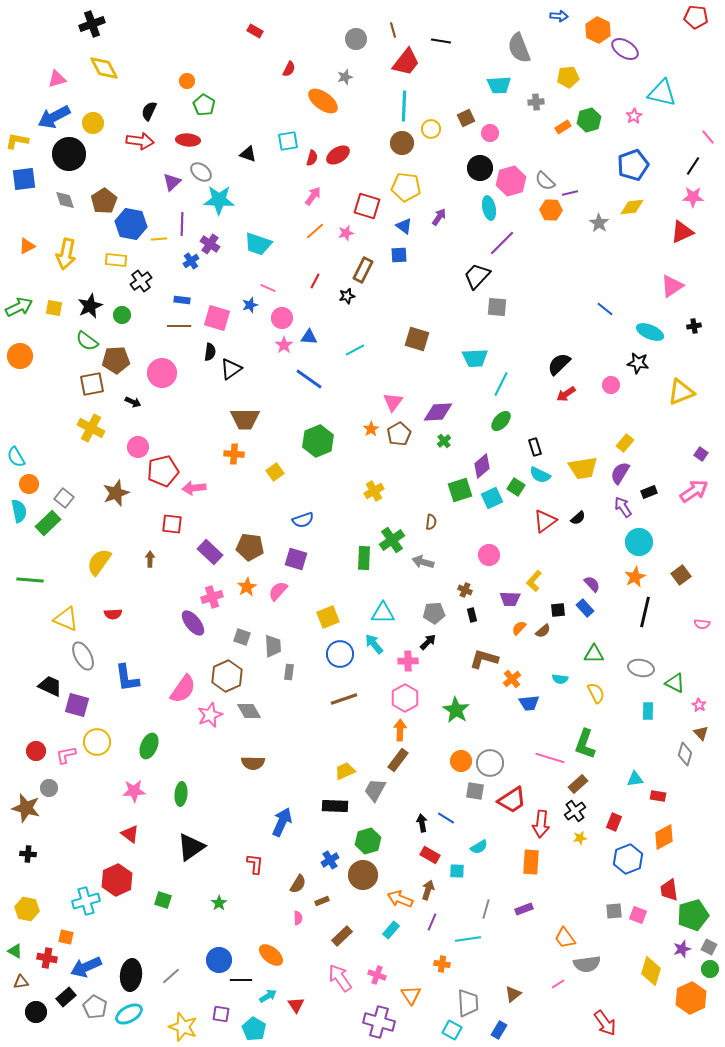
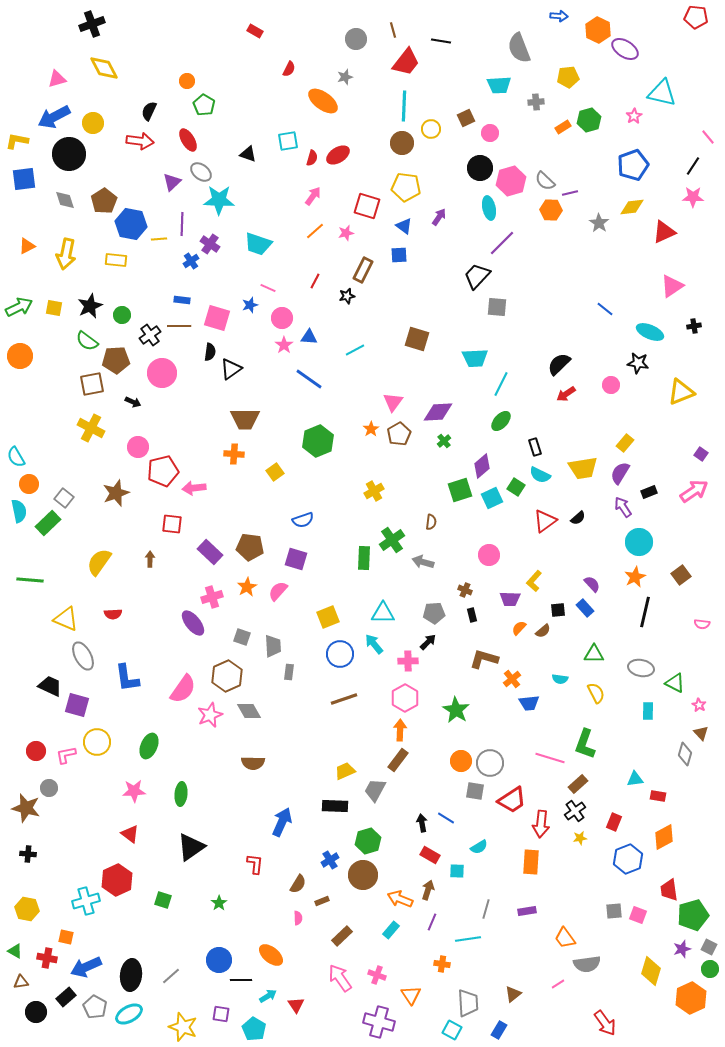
red ellipse at (188, 140): rotated 55 degrees clockwise
red triangle at (682, 232): moved 18 px left
black cross at (141, 281): moved 9 px right, 54 px down
purple rectangle at (524, 909): moved 3 px right, 2 px down; rotated 12 degrees clockwise
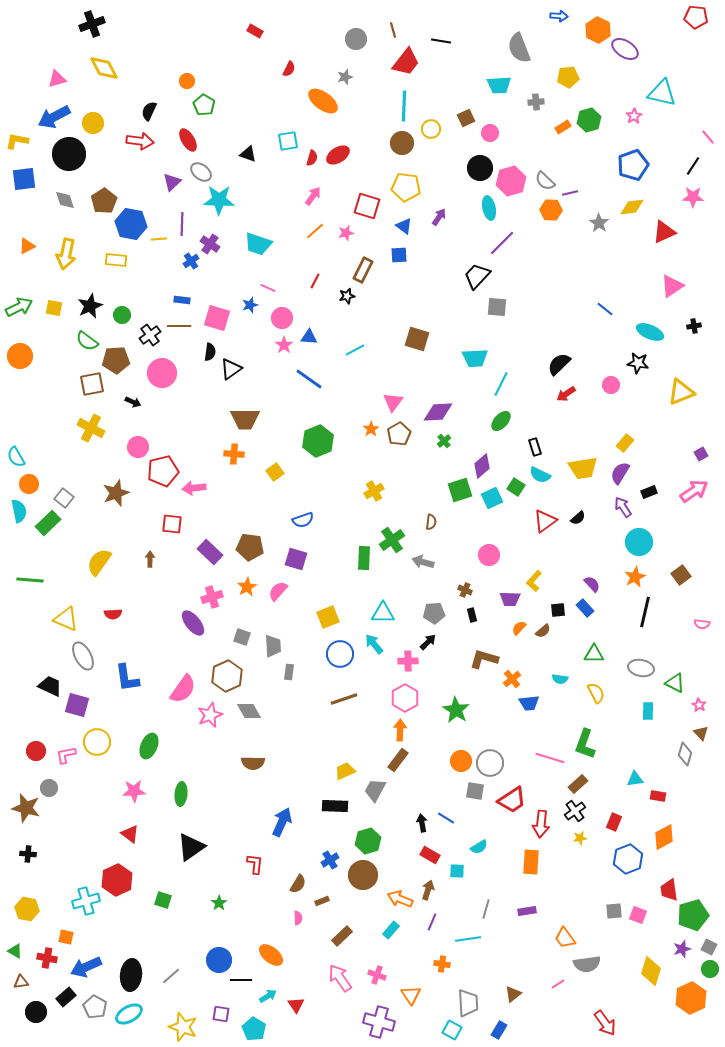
purple square at (701, 454): rotated 24 degrees clockwise
